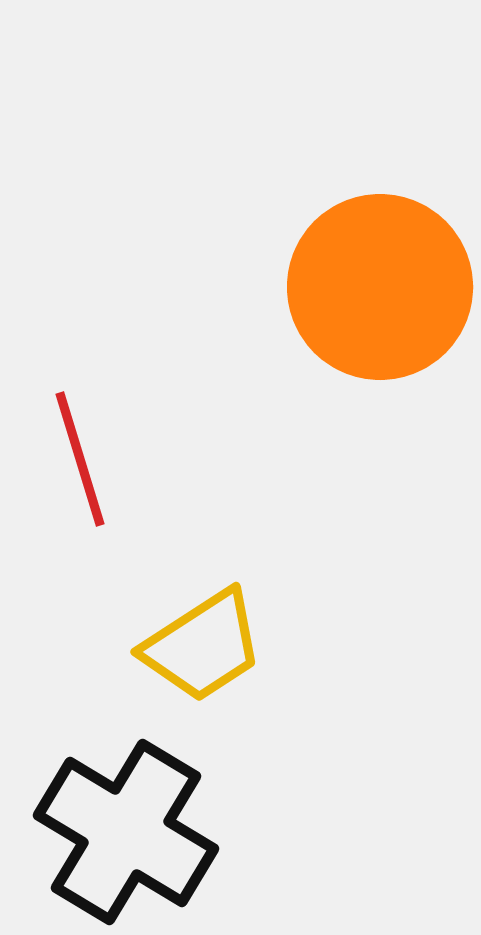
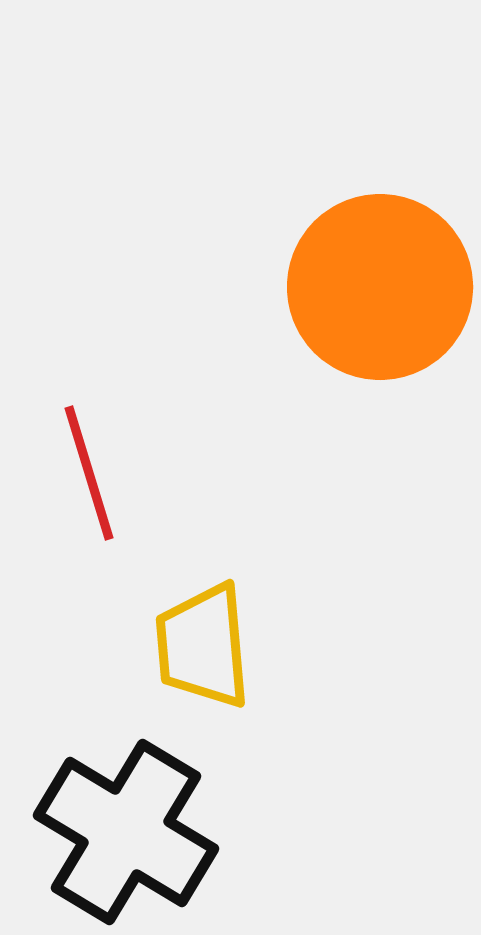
red line: moved 9 px right, 14 px down
yellow trapezoid: rotated 118 degrees clockwise
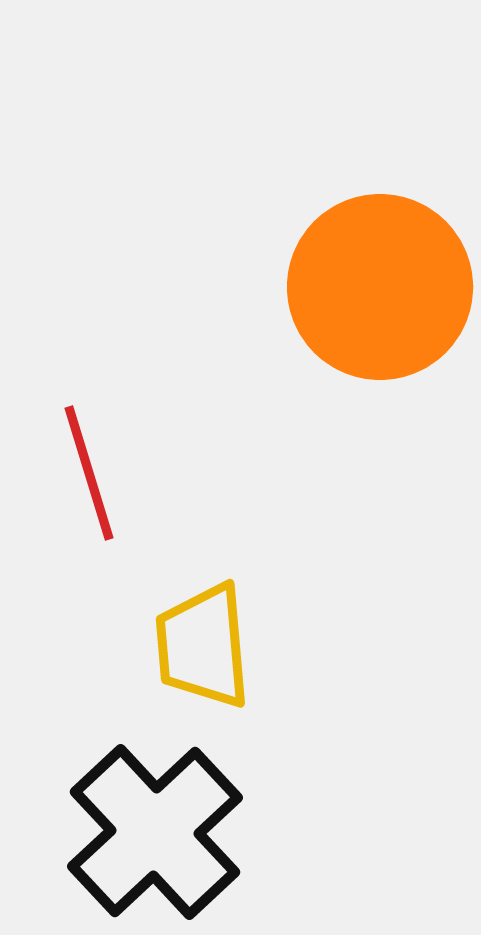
black cross: moved 29 px right; rotated 16 degrees clockwise
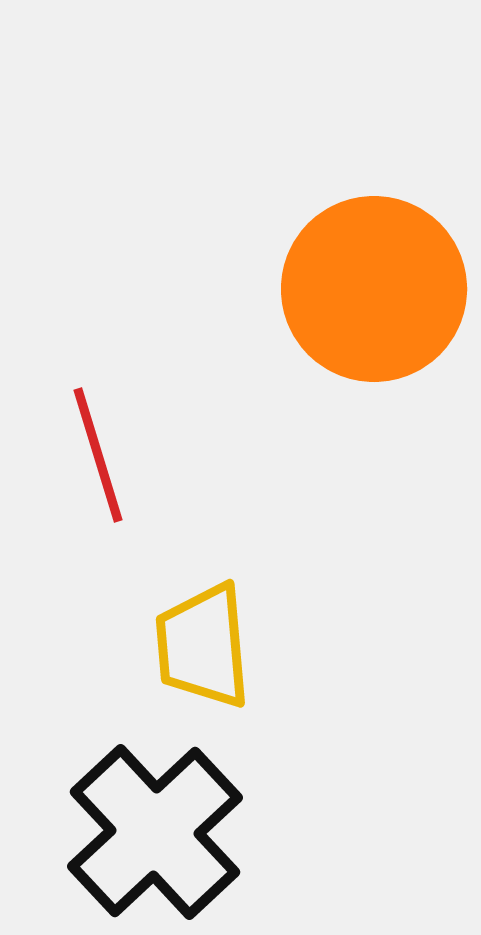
orange circle: moved 6 px left, 2 px down
red line: moved 9 px right, 18 px up
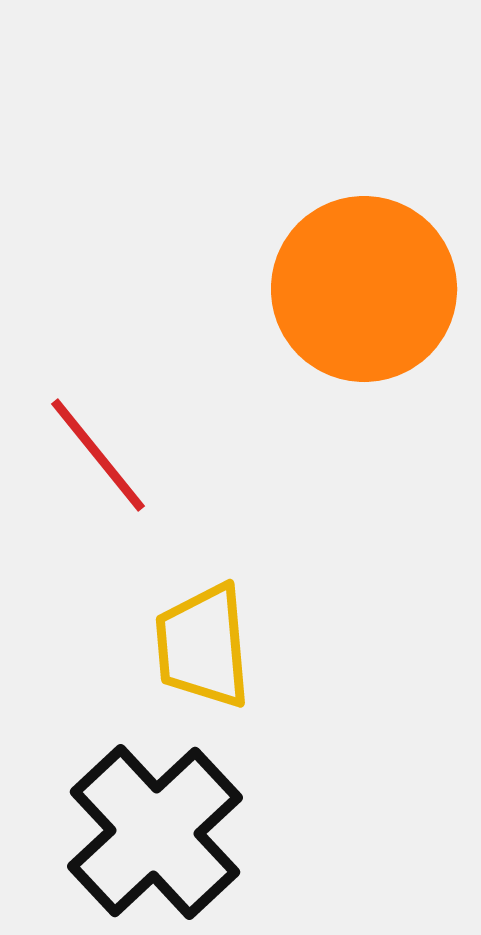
orange circle: moved 10 px left
red line: rotated 22 degrees counterclockwise
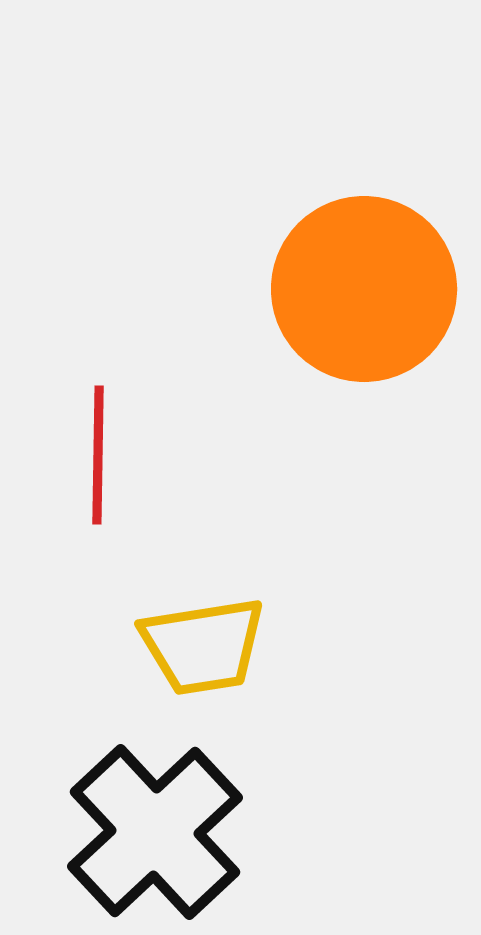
red line: rotated 40 degrees clockwise
yellow trapezoid: rotated 94 degrees counterclockwise
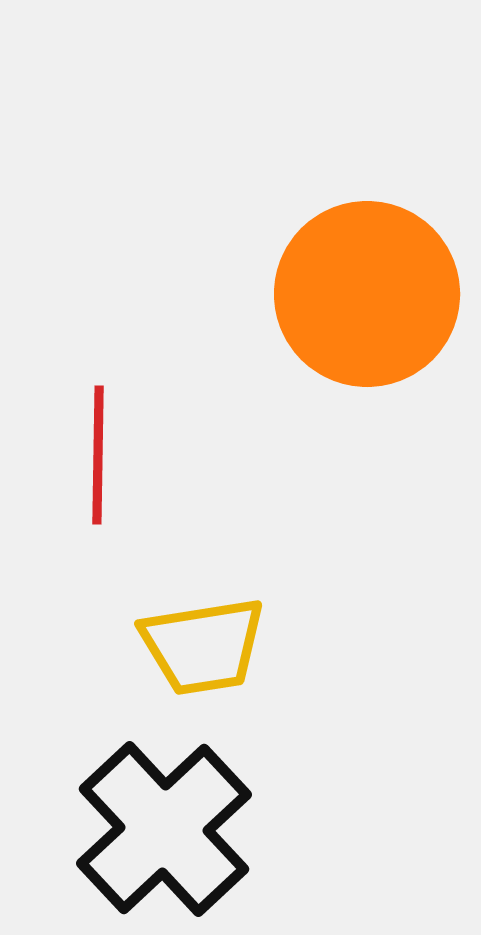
orange circle: moved 3 px right, 5 px down
black cross: moved 9 px right, 3 px up
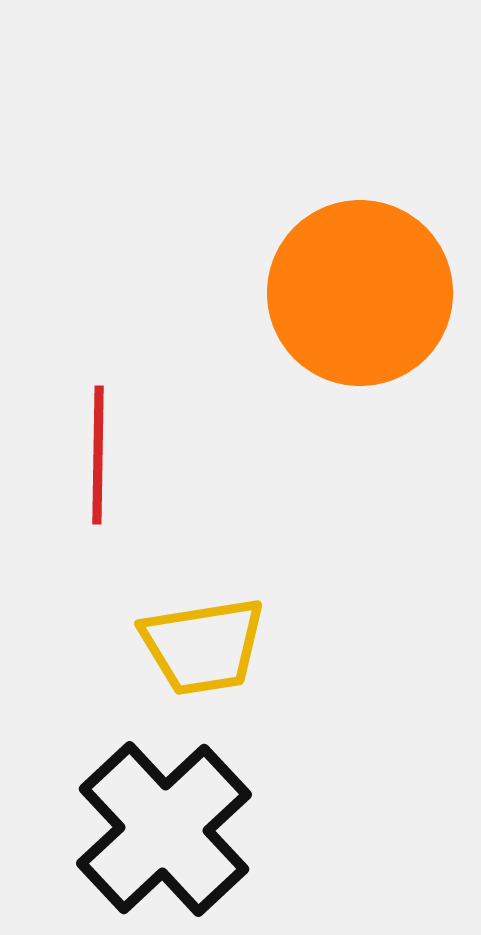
orange circle: moved 7 px left, 1 px up
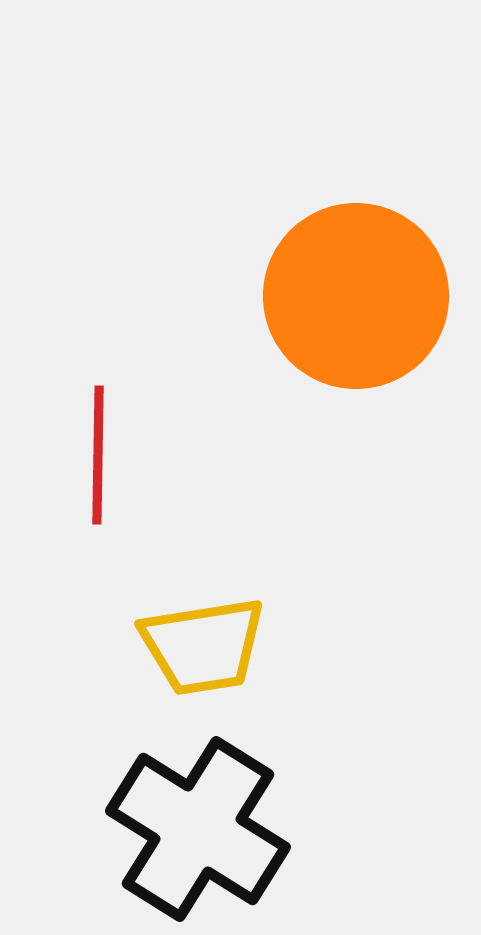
orange circle: moved 4 px left, 3 px down
black cross: moved 34 px right; rotated 15 degrees counterclockwise
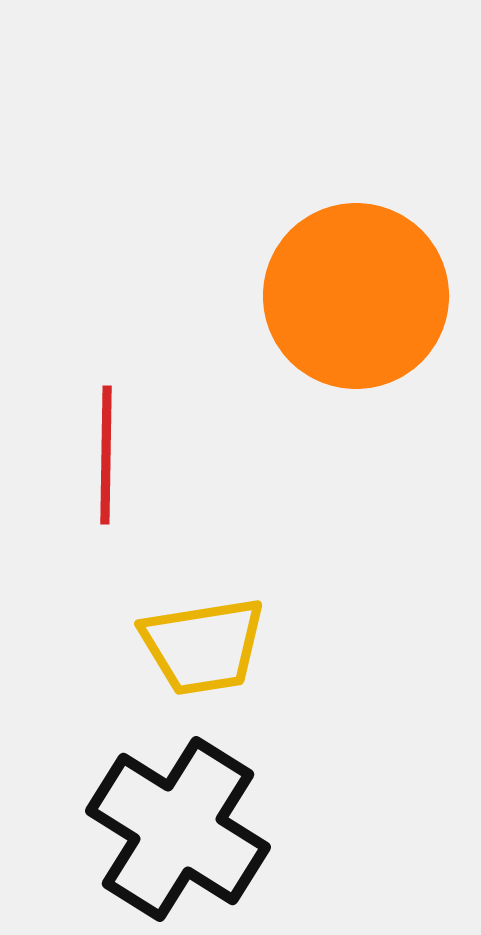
red line: moved 8 px right
black cross: moved 20 px left
